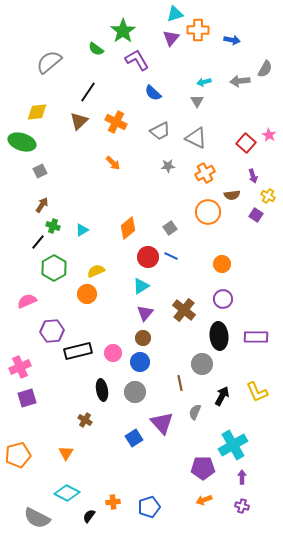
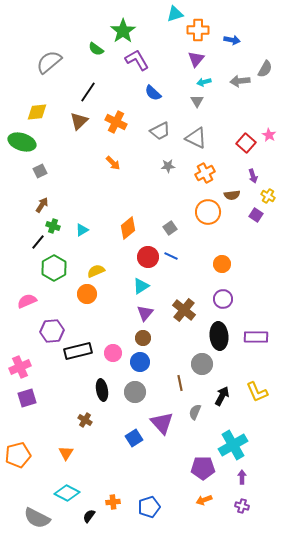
purple triangle at (171, 38): moved 25 px right, 21 px down
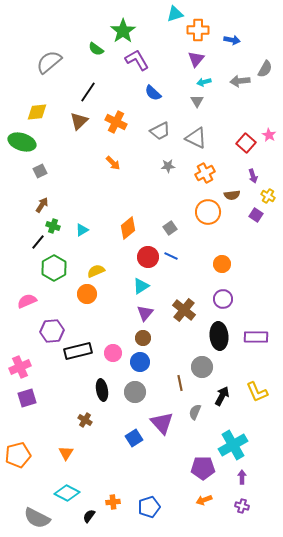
gray circle at (202, 364): moved 3 px down
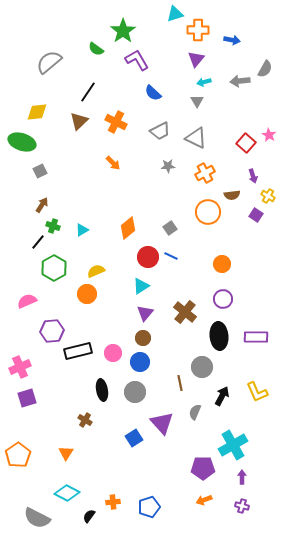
brown cross at (184, 310): moved 1 px right, 2 px down
orange pentagon at (18, 455): rotated 20 degrees counterclockwise
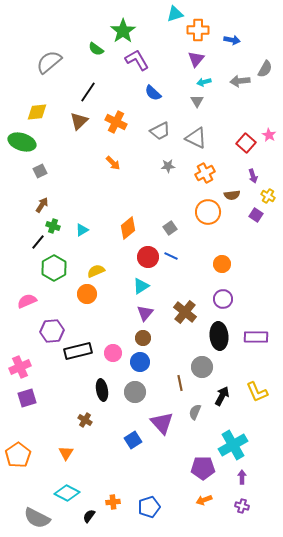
blue square at (134, 438): moved 1 px left, 2 px down
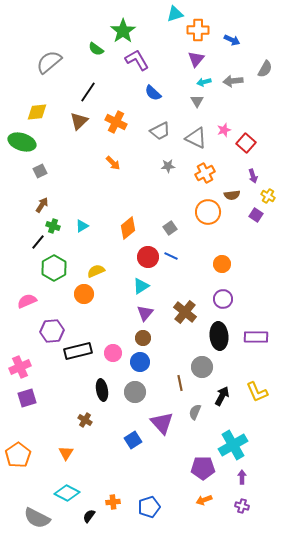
blue arrow at (232, 40): rotated 14 degrees clockwise
gray arrow at (240, 81): moved 7 px left
pink star at (269, 135): moved 45 px left, 5 px up; rotated 24 degrees clockwise
cyan triangle at (82, 230): moved 4 px up
orange circle at (87, 294): moved 3 px left
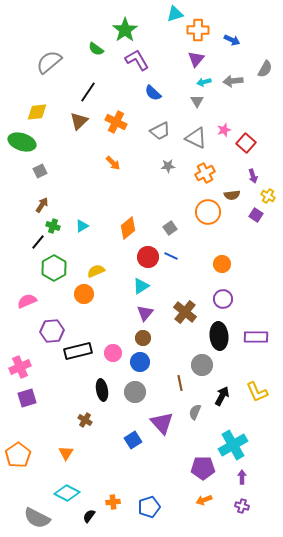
green star at (123, 31): moved 2 px right, 1 px up
gray circle at (202, 367): moved 2 px up
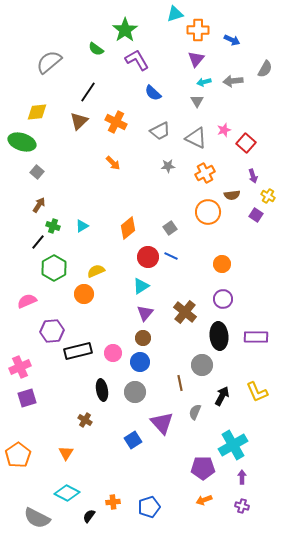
gray square at (40, 171): moved 3 px left, 1 px down; rotated 24 degrees counterclockwise
brown arrow at (42, 205): moved 3 px left
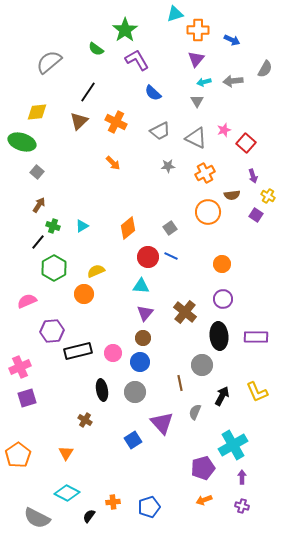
cyan triangle at (141, 286): rotated 36 degrees clockwise
purple pentagon at (203, 468): rotated 15 degrees counterclockwise
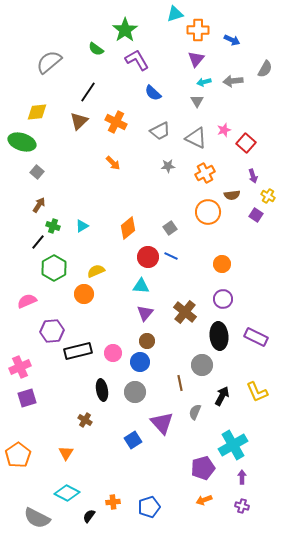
purple rectangle at (256, 337): rotated 25 degrees clockwise
brown circle at (143, 338): moved 4 px right, 3 px down
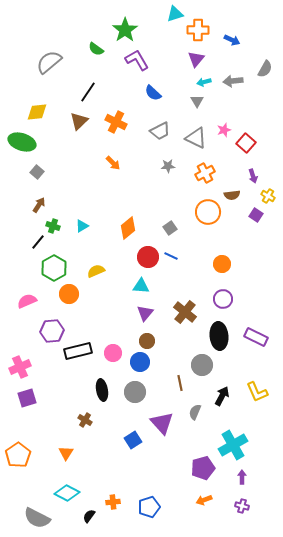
orange circle at (84, 294): moved 15 px left
